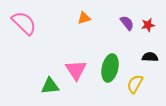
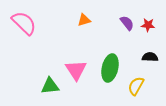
orange triangle: moved 2 px down
red star: rotated 16 degrees clockwise
yellow semicircle: moved 1 px right, 2 px down
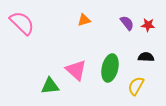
pink semicircle: moved 2 px left
black semicircle: moved 4 px left
pink triangle: rotated 15 degrees counterclockwise
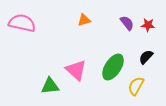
pink semicircle: rotated 32 degrees counterclockwise
black semicircle: rotated 49 degrees counterclockwise
green ellipse: moved 3 px right, 1 px up; rotated 20 degrees clockwise
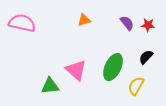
green ellipse: rotated 8 degrees counterclockwise
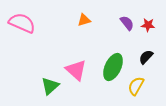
pink semicircle: rotated 12 degrees clockwise
green triangle: rotated 36 degrees counterclockwise
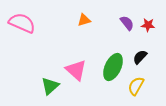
black semicircle: moved 6 px left
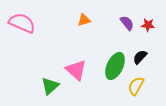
green ellipse: moved 2 px right, 1 px up
